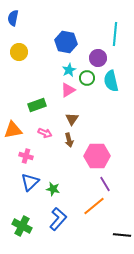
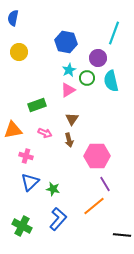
cyan line: moved 1 px left, 1 px up; rotated 15 degrees clockwise
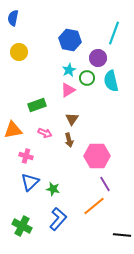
blue hexagon: moved 4 px right, 2 px up
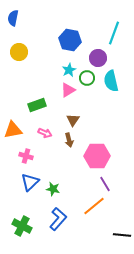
brown triangle: moved 1 px right, 1 px down
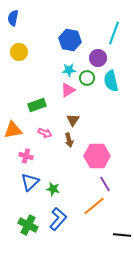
cyan star: rotated 24 degrees clockwise
green cross: moved 6 px right, 1 px up
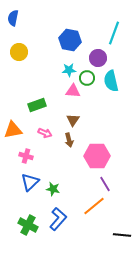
pink triangle: moved 5 px right, 1 px down; rotated 35 degrees clockwise
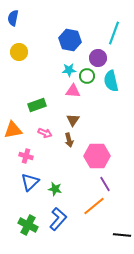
green circle: moved 2 px up
green star: moved 2 px right
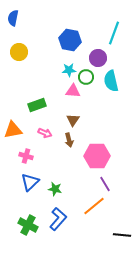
green circle: moved 1 px left, 1 px down
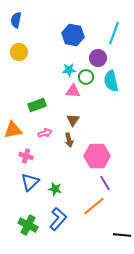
blue semicircle: moved 3 px right, 2 px down
blue hexagon: moved 3 px right, 5 px up
pink arrow: rotated 40 degrees counterclockwise
purple line: moved 1 px up
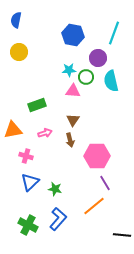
brown arrow: moved 1 px right
